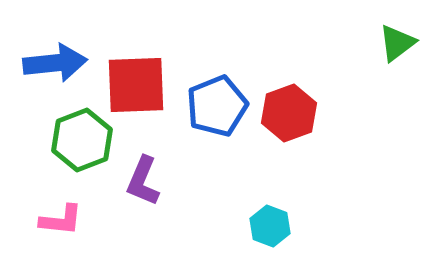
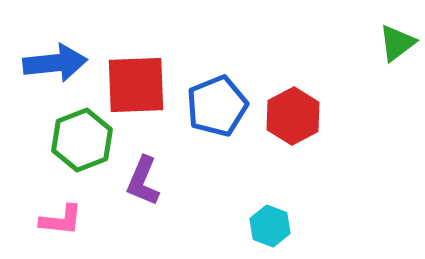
red hexagon: moved 4 px right, 3 px down; rotated 8 degrees counterclockwise
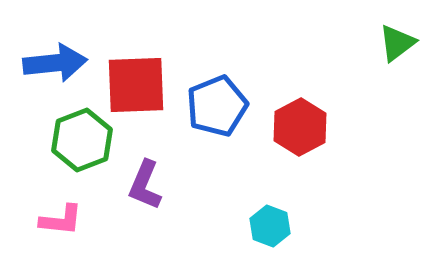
red hexagon: moved 7 px right, 11 px down
purple L-shape: moved 2 px right, 4 px down
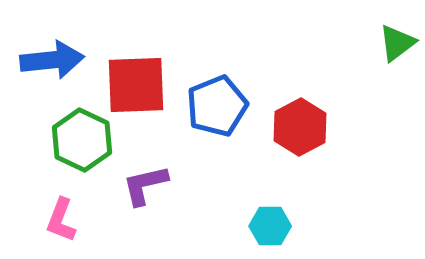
blue arrow: moved 3 px left, 3 px up
green hexagon: rotated 14 degrees counterclockwise
purple L-shape: rotated 54 degrees clockwise
pink L-shape: rotated 105 degrees clockwise
cyan hexagon: rotated 21 degrees counterclockwise
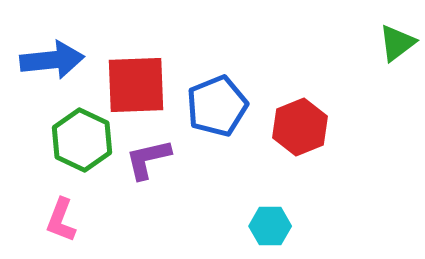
red hexagon: rotated 6 degrees clockwise
purple L-shape: moved 3 px right, 26 px up
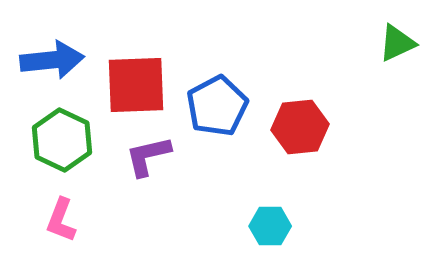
green triangle: rotated 12 degrees clockwise
blue pentagon: rotated 6 degrees counterclockwise
red hexagon: rotated 16 degrees clockwise
green hexagon: moved 20 px left
purple L-shape: moved 3 px up
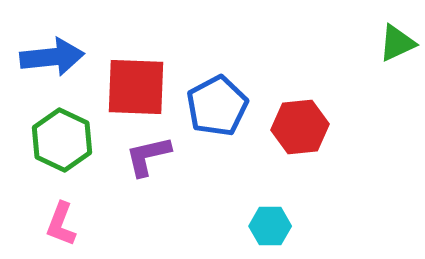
blue arrow: moved 3 px up
red square: moved 2 px down; rotated 4 degrees clockwise
pink L-shape: moved 4 px down
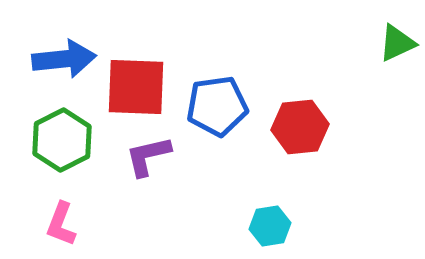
blue arrow: moved 12 px right, 2 px down
blue pentagon: rotated 20 degrees clockwise
green hexagon: rotated 8 degrees clockwise
cyan hexagon: rotated 9 degrees counterclockwise
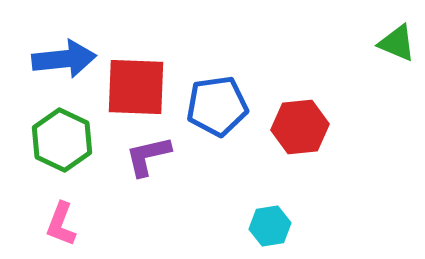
green triangle: rotated 48 degrees clockwise
green hexagon: rotated 8 degrees counterclockwise
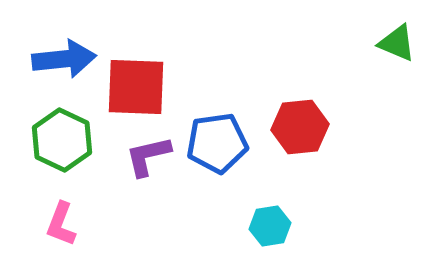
blue pentagon: moved 37 px down
